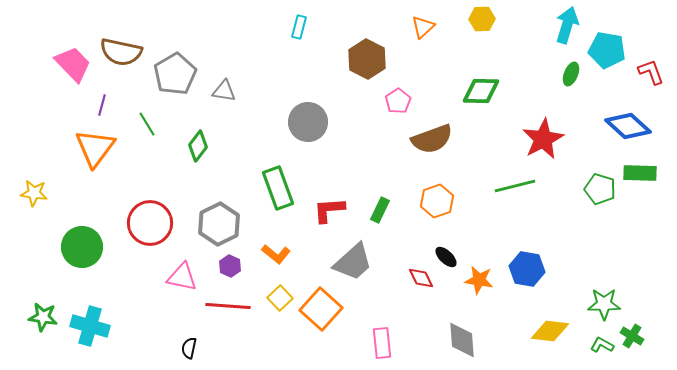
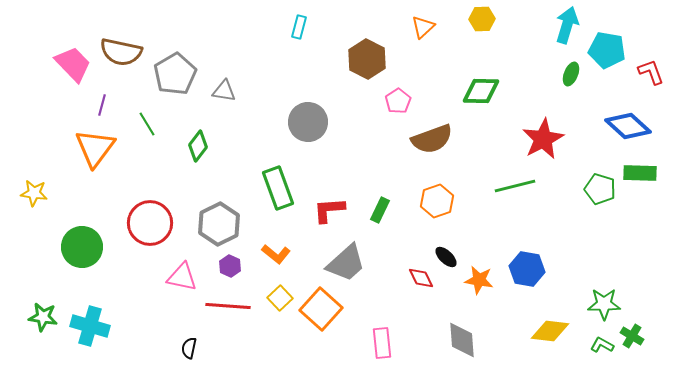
gray trapezoid at (353, 262): moved 7 px left, 1 px down
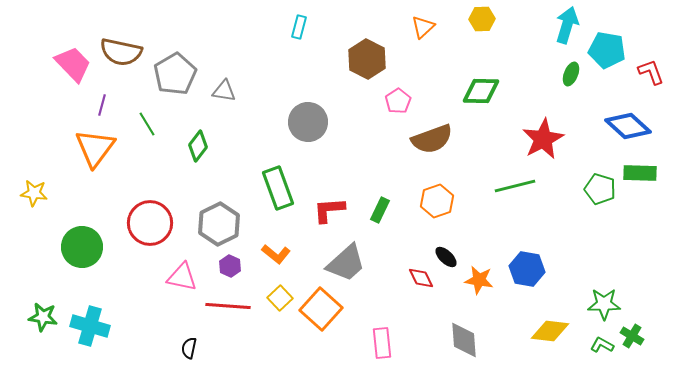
gray diamond at (462, 340): moved 2 px right
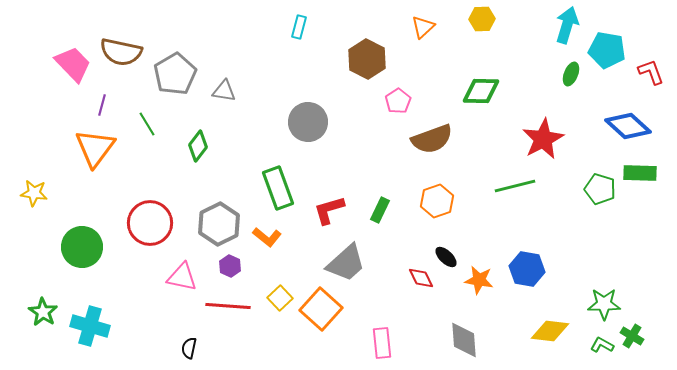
red L-shape at (329, 210): rotated 12 degrees counterclockwise
orange L-shape at (276, 254): moved 9 px left, 17 px up
green star at (43, 317): moved 5 px up; rotated 24 degrees clockwise
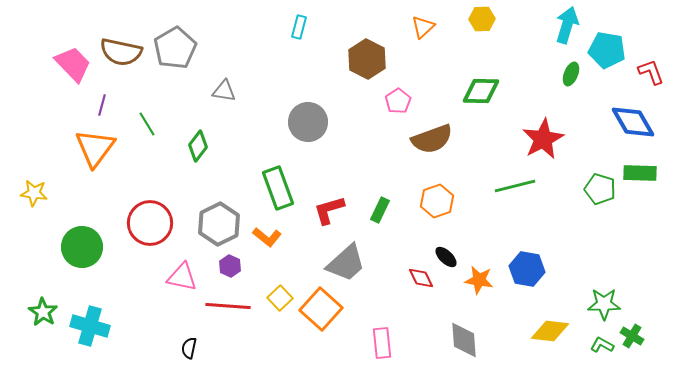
gray pentagon at (175, 74): moved 26 px up
blue diamond at (628, 126): moved 5 px right, 4 px up; rotated 18 degrees clockwise
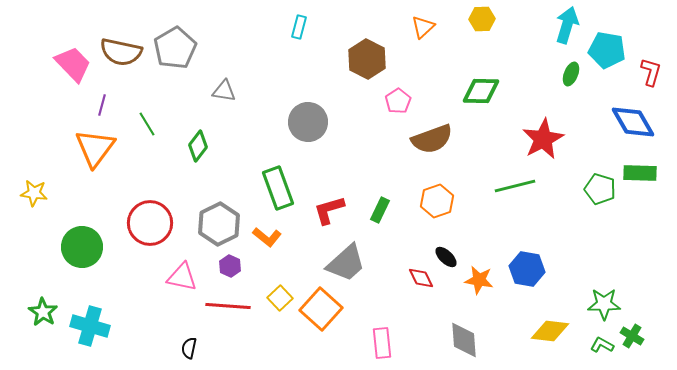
red L-shape at (651, 72): rotated 36 degrees clockwise
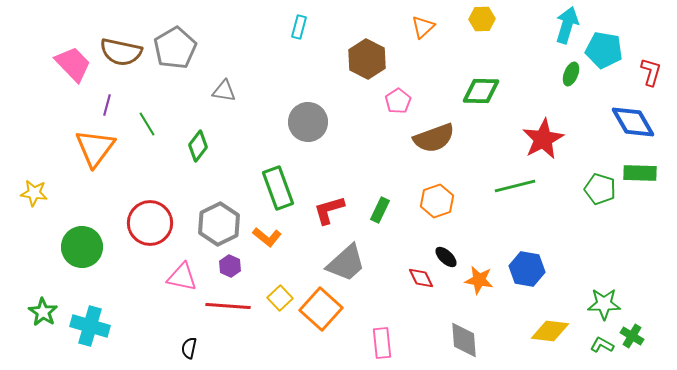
cyan pentagon at (607, 50): moved 3 px left
purple line at (102, 105): moved 5 px right
brown semicircle at (432, 139): moved 2 px right, 1 px up
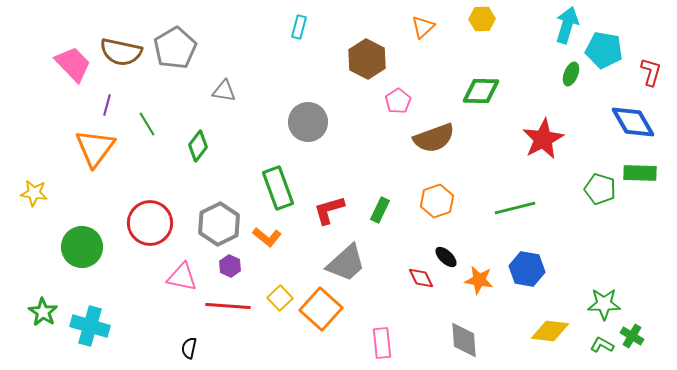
green line at (515, 186): moved 22 px down
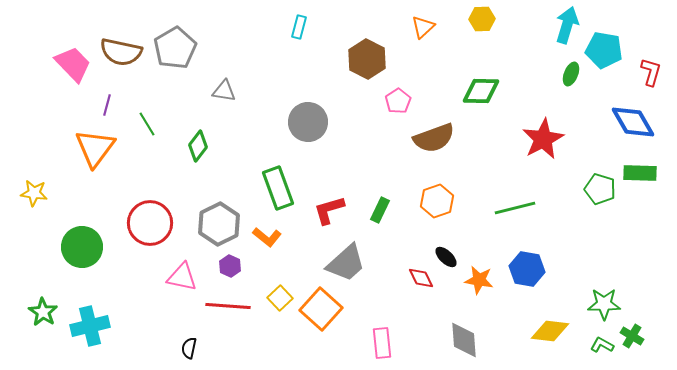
cyan cross at (90, 326): rotated 30 degrees counterclockwise
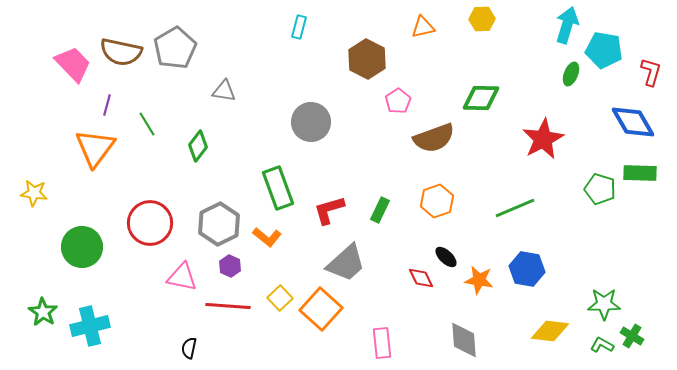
orange triangle at (423, 27): rotated 30 degrees clockwise
green diamond at (481, 91): moved 7 px down
gray circle at (308, 122): moved 3 px right
green line at (515, 208): rotated 9 degrees counterclockwise
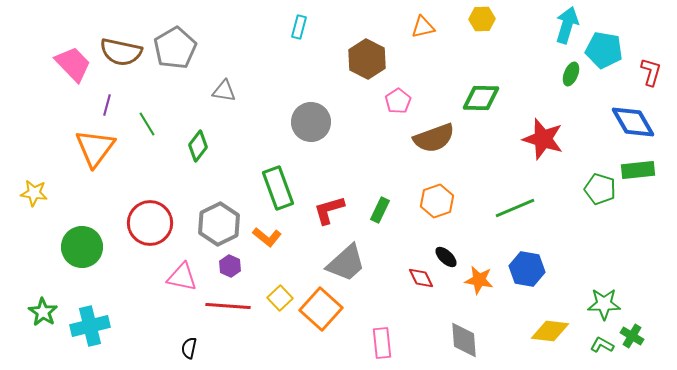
red star at (543, 139): rotated 27 degrees counterclockwise
green rectangle at (640, 173): moved 2 px left, 3 px up; rotated 8 degrees counterclockwise
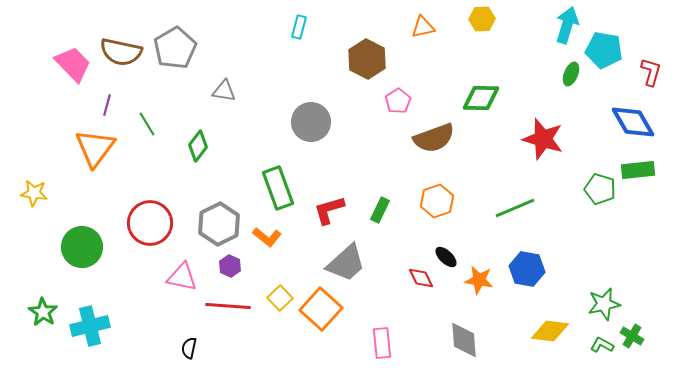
green star at (604, 304): rotated 12 degrees counterclockwise
